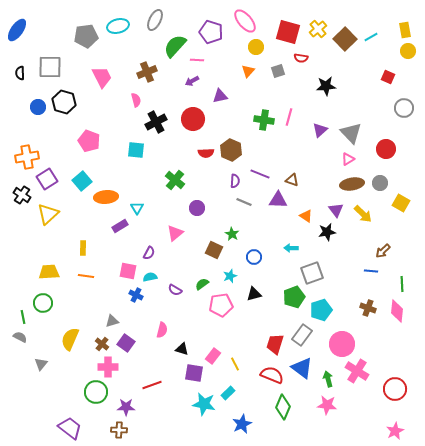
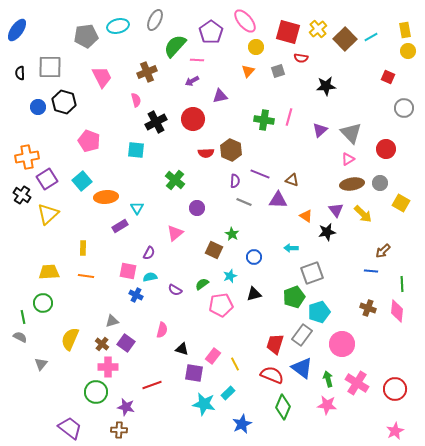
purple pentagon at (211, 32): rotated 20 degrees clockwise
cyan pentagon at (321, 310): moved 2 px left, 2 px down
pink cross at (357, 371): moved 12 px down
purple star at (126, 407): rotated 12 degrees clockwise
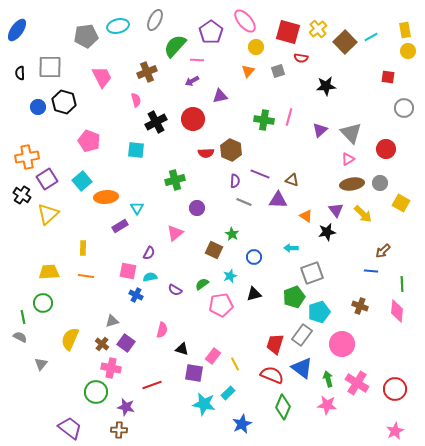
brown square at (345, 39): moved 3 px down
red square at (388, 77): rotated 16 degrees counterclockwise
green cross at (175, 180): rotated 36 degrees clockwise
brown cross at (368, 308): moved 8 px left, 2 px up
pink cross at (108, 367): moved 3 px right, 1 px down; rotated 12 degrees clockwise
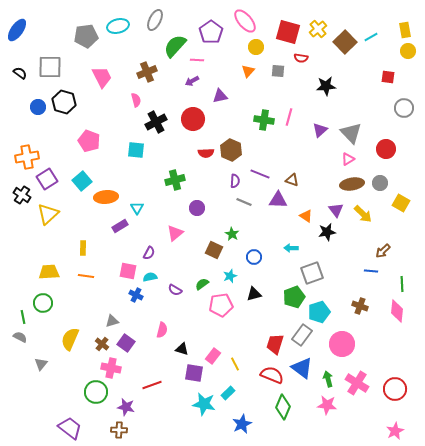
gray square at (278, 71): rotated 24 degrees clockwise
black semicircle at (20, 73): rotated 128 degrees clockwise
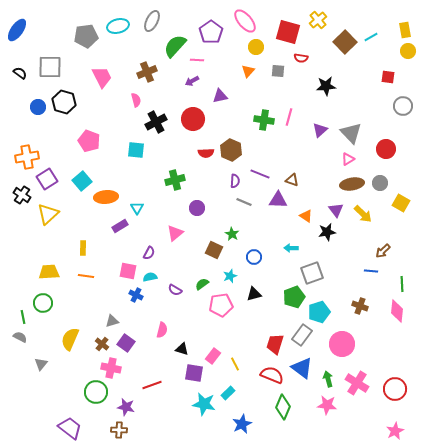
gray ellipse at (155, 20): moved 3 px left, 1 px down
yellow cross at (318, 29): moved 9 px up
gray circle at (404, 108): moved 1 px left, 2 px up
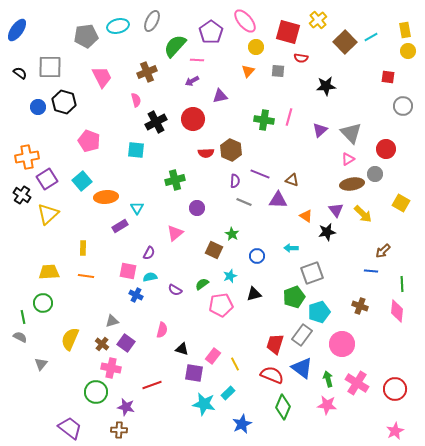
gray circle at (380, 183): moved 5 px left, 9 px up
blue circle at (254, 257): moved 3 px right, 1 px up
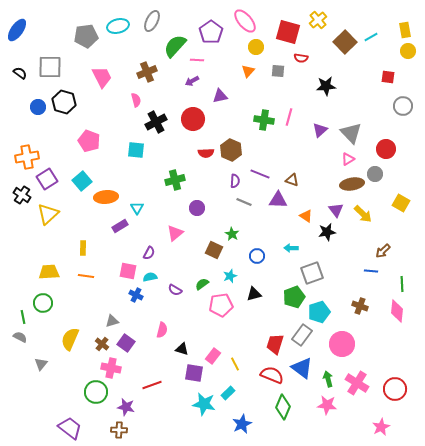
pink star at (395, 431): moved 14 px left, 4 px up
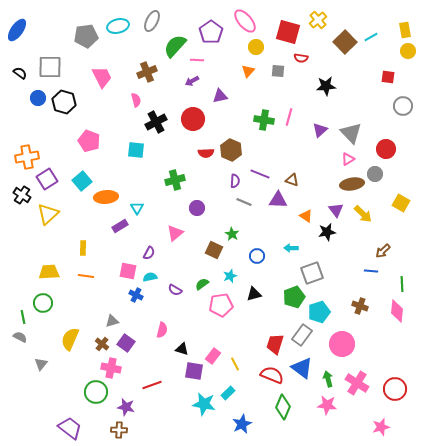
blue circle at (38, 107): moved 9 px up
purple square at (194, 373): moved 2 px up
pink star at (381, 427): rotated 12 degrees clockwise
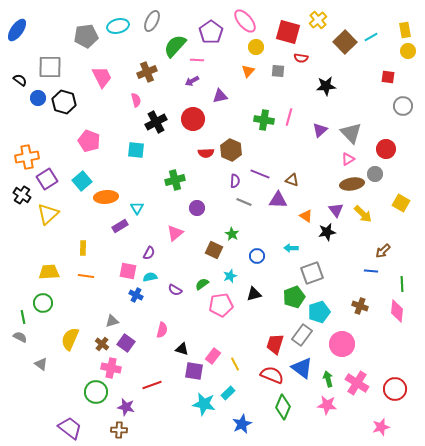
black semicircle at (20, 73): moved 7 px down
gray triangle at (41, 364): rotated 32 degrees counterclockwise
